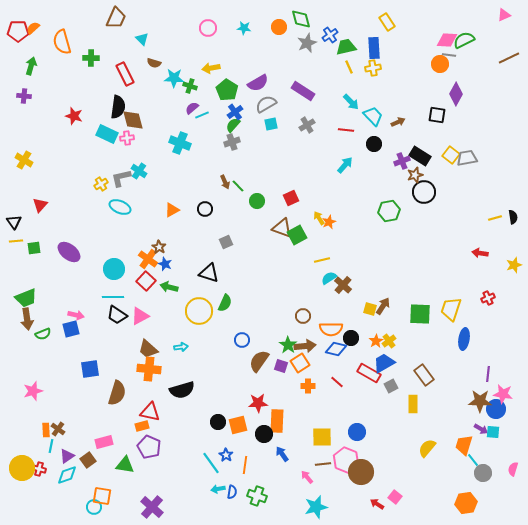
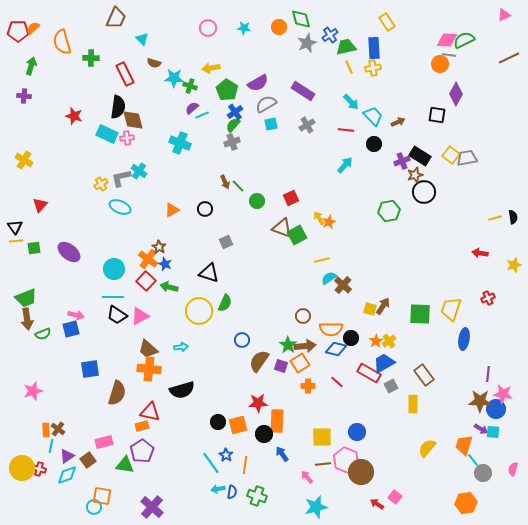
black triangle at (14, 222): moved 1 px right, 5 px down
purple pentagon at (149, 447): moved 7 px left, 4 px down; rotated 15 degrees clockwise
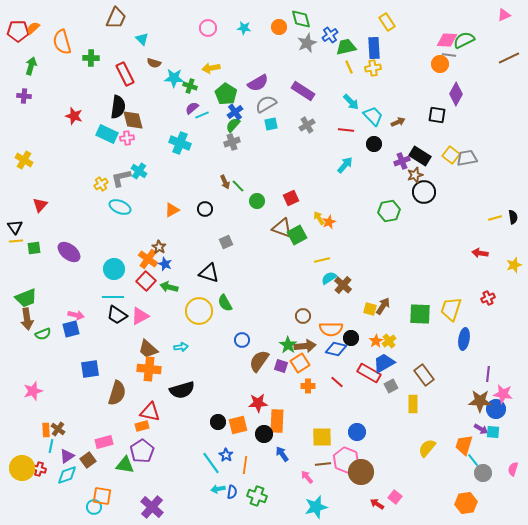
green pentagon at (227, 90): moved 1 px left, 4 px down
green semicircle at (225, 303): rotated 126 degrees clockwise
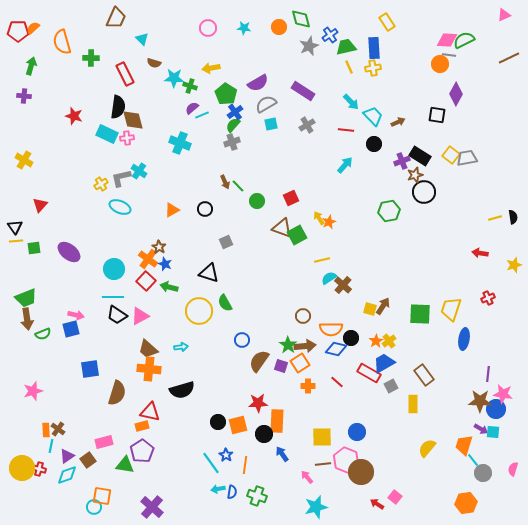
gray star at (307, 43): moved 2 px right, 3 px down
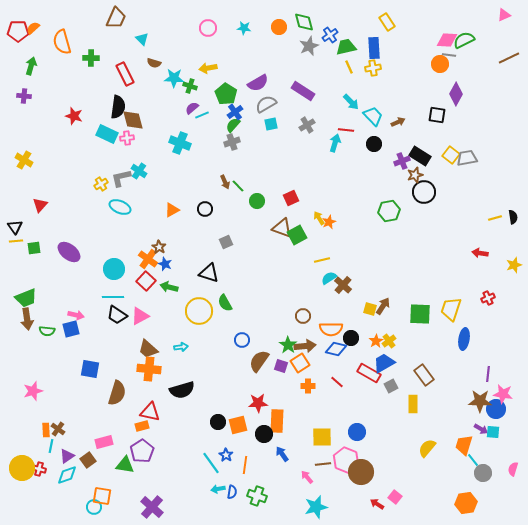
green diamond at (301, 19): moved 3 px right, 3 px down
yellow arrow at (211, 68): moved 3 px left
cyan arrow at (345, 165): moved 10 px left, 22 px up; rotated 24 degrees counterclockwise
green semicircle at (43, 334): moved 4 px right, 3 px up; rotated 28 degrees clockwise
blue square at (90, 369): rotated 18 degrees clockwise
